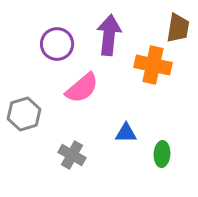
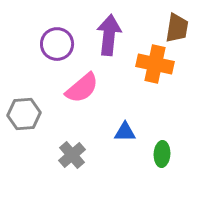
brown trapezoid: moved 1 px left
orange cross: moved 2 px right, 1 px up
gray hexagon: rotated 12 degrees clockwise
blue triangle: moved 1 px left, 1 px up
gray cross: rotated 20 degrees clockwise
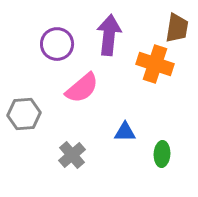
orange cross: rotated 6 degrees clockwise
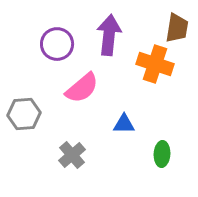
blue triangle: moved 1 px left, 8 px up
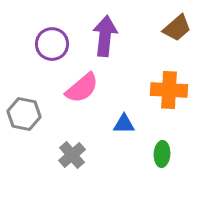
brown trapezoid: rotated 40 degrees clockwise
purple arrow: moved 4 px left, 1 px down
purple circle: moved 5 px left
orange cross: moved 14 px right, 26 px down; rotated 15 degrees counterclockwise
gray hexagon: rotated 16 degrees clockwise
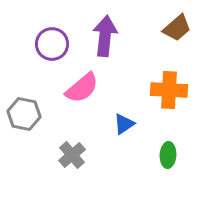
blue triangle: rotated 35 degrees counterclockwise
green ellipse: moved 6 px right, 1 px down
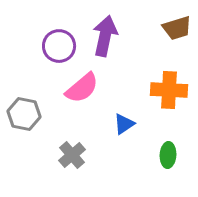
brown trapezoid: rotated 24 degrees clockwise
purple arrow: rotated 6 degrees clockwise
purple circle: moved 7 px right, 2 px down
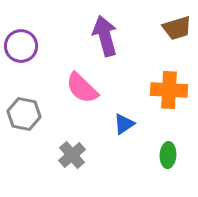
purple arrow: rotated 27 degrees counterclockwise
purple circle: moved 38 px left
pink semicircle: rotated 84 degrees clockwise
